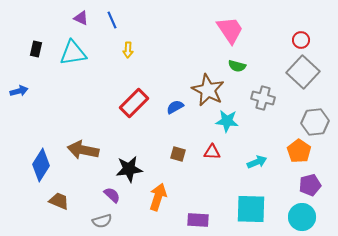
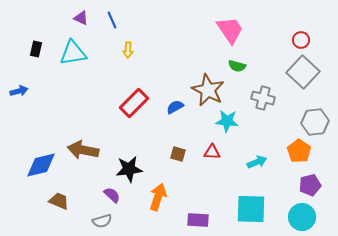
blue diamond: rotated 44 degrees clockwise
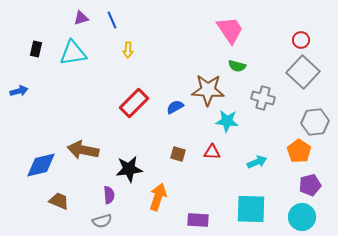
purple triangle: rotated 42 degrees counterclockwise
brown star: rotated 24 degrees counterclockwise
purple semicircle: moved 3 px left; rotated 42 degrees clockwise
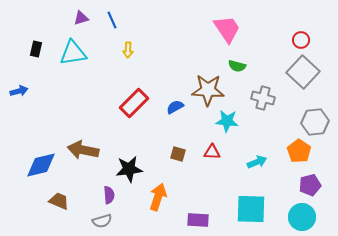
pink trapezoid: moved 3 px left, 1 px up
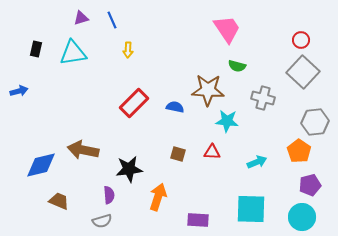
blue semicircle: rotated 42 degrees clockwise
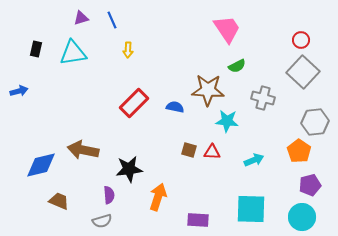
green semicircle: rotated 42 degrees counterclockwise
brown square: moved 11 px right, 4 px up
cyan arrow: moved 3 px left, 2 px up
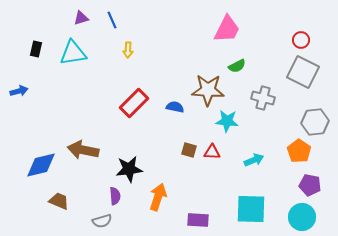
pink trapezoid: rotated 60 degrees clockwise
gray square: rotated 16 degrees counterclockwise
purple pentagon: rotated 25 degrees clockwise
purple semicircle: moved 6 px right, 1 px down
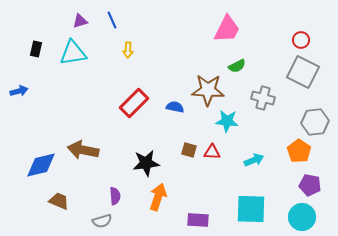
purple triangle: moved 1 px left, 3 px down
black star: moved 17 px right, 6 px up
